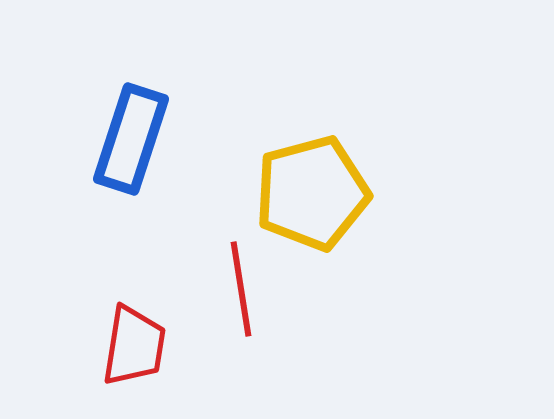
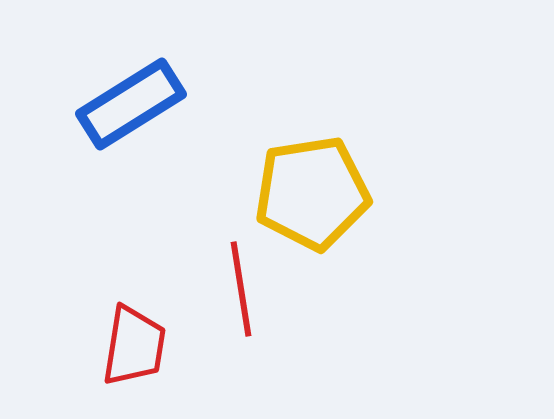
blue rectangle: moved 35 px up; rotated 40 degrees clockwise
yellow pentagon: rotated 6 degrees clockwise
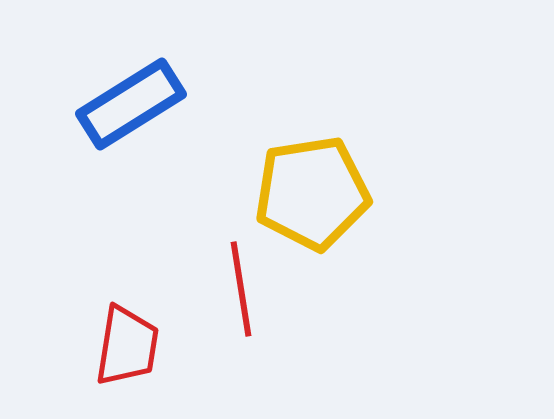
red trapezoid: moved 7 px left
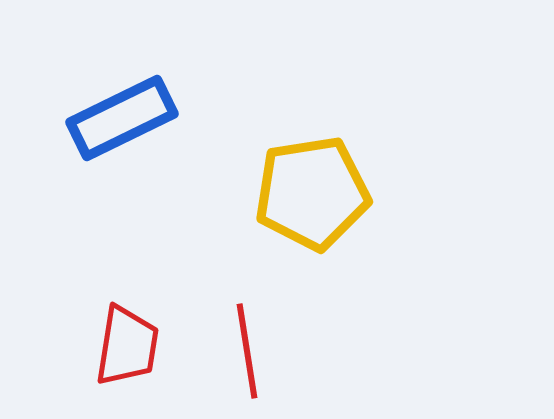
blue rectangle: moved 9 px left, 14 px down; rotated 6 degrees clockwise
red line: moved 6 px right, 62 px down
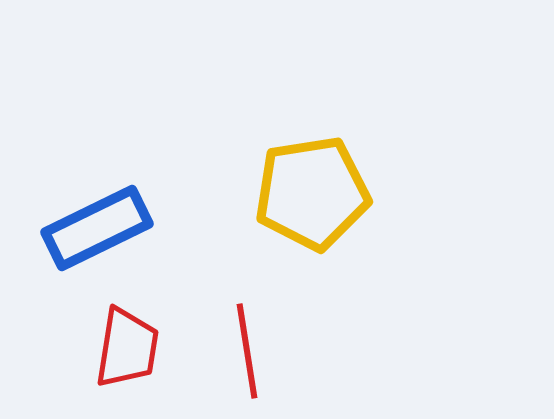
blue rectangle: moved 25 px left, 110 px down
red trapezoid: moved 2 px down
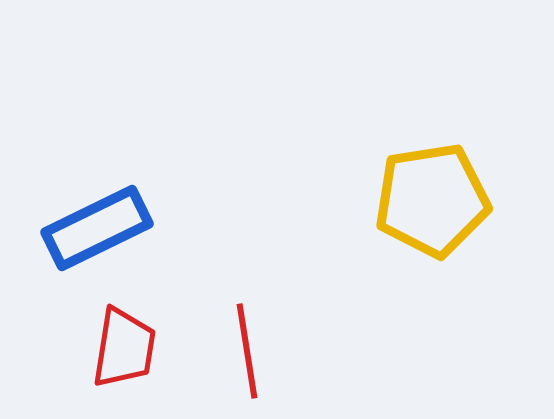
yellow pentagon: moved 120 px right, 7 px down
red trapezoid: moved 3 px left
